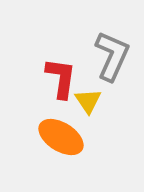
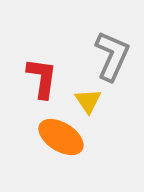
red L-shape: moved 19 px left
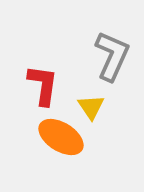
red L-shape: moved 1 px right, 7 px down
yellow triangle: moved 3 px right, 6 px down
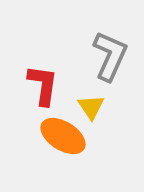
gray L-shape: moved 2 px left
orange ellipse: moved 2 px right, 1 px up
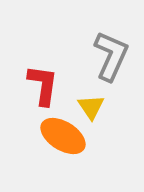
gray L-shape: moved 1 px right
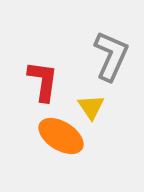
red L-shape: moved 4 px up
orange ellipse: moved 2 px left
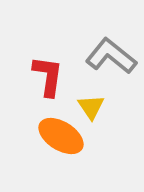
gray L-shape: rotated 75 degrees counterclockwise
red L-shape: moved 5 px right, 5 px up
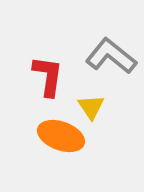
orange ellipse: rotated 12 degrees counterclockwise
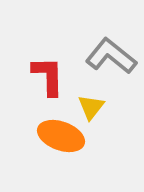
red L-shape: rotated 9 degrees counterclockwise
yellow triangle: rotated 12 degrees clockwise
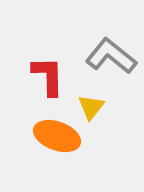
orange ellipse: moved 4 px left
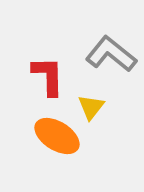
gray L-shape: moved 2 px up
orange ellipse: rotated 12 degrees clockwise
